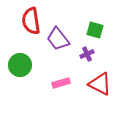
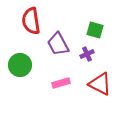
purple trapezoid: moved 5 px down; rotated 10 degrees clockwise
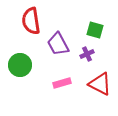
pink rectangle: moved 1 px right
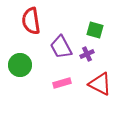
purple trapezoid: moved 3 px right, 3 px down
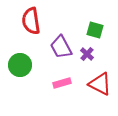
purple cross: rotated 24 degrees counterclockwise
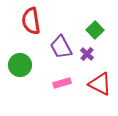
green square: rotated 30 degrees clockwise
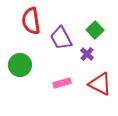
purple trapezoid: moved 9 px up
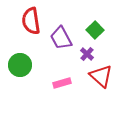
red triangle: moved 1 px right, 8 px up; rotated 15 degrees clockwise
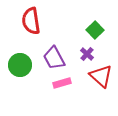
purple trapezoid: moved 7 px left, 20 px down
